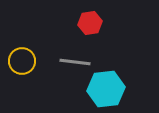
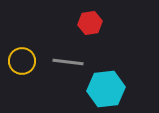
gray line: moved 7 px left
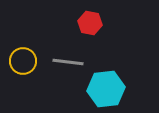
red hexagon: rotated 20 degrees clockwise
yellow circle: moved 1 px right
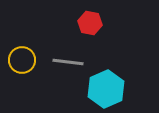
yellow circle: moved 1 px left, 1 px up
cyan hexagon: rotated 18 degrees counterclockwise
